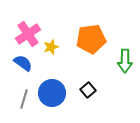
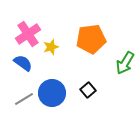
green arrow: moved 2 px down; rotated 30 degrees clockwise
gray line: rotated 42 degrees clockwise
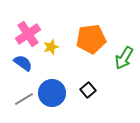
green arrow: moved 1 px left, 5 px up
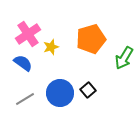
orange pentagon: rotated 8 degrees counterclockwise
blue circle: moved 8 px right
gray line: moved 1 px right
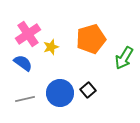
gray line: rotated 18 degrees clockwise
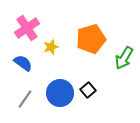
pink cross: moved 1 px left, 6 px up
gray line: rotated 42 degrees counterclockwise
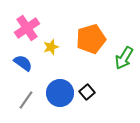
black square: moved 1 px left, 2 px down
gray line: moved 1 px right, 1 px down
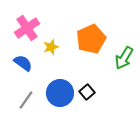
orange pentagon: rotated 8 degrees counterclockwise
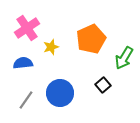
blue semicircle: rotated 42 degrees counterclockwise
black square: moved 16 px right, 7 px up
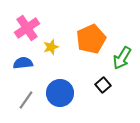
green arrow: moved 2 px left
